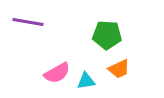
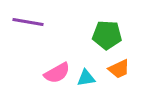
cyan triangle: moved 3 px up
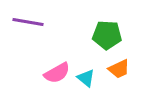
cyan triangle: rotated 48 degrees clockwise
